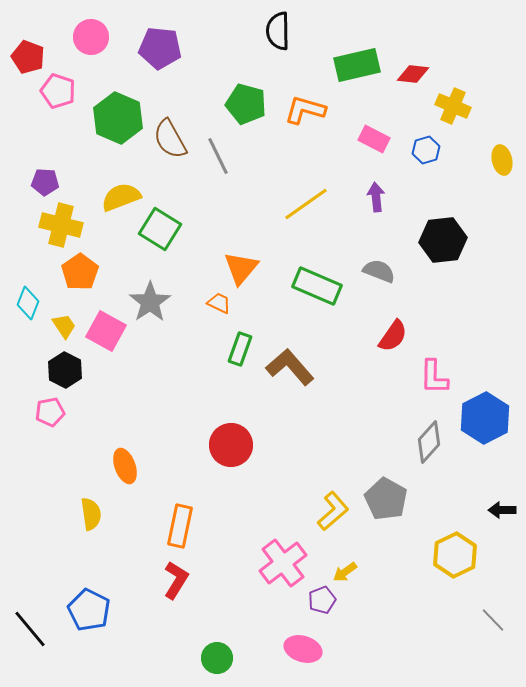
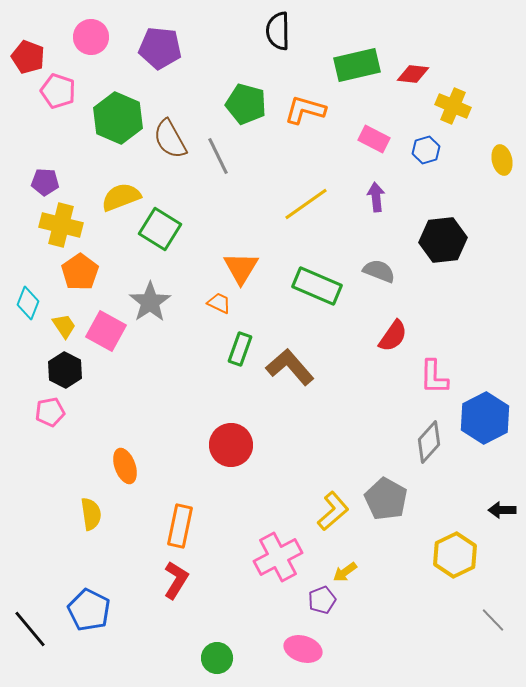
orange triangle at (241, 268): rotated 9 degrees counterclockwise
pink cross at (283, 563): moved 5 px left, 6 px up; rotated 9 degrees clockwise
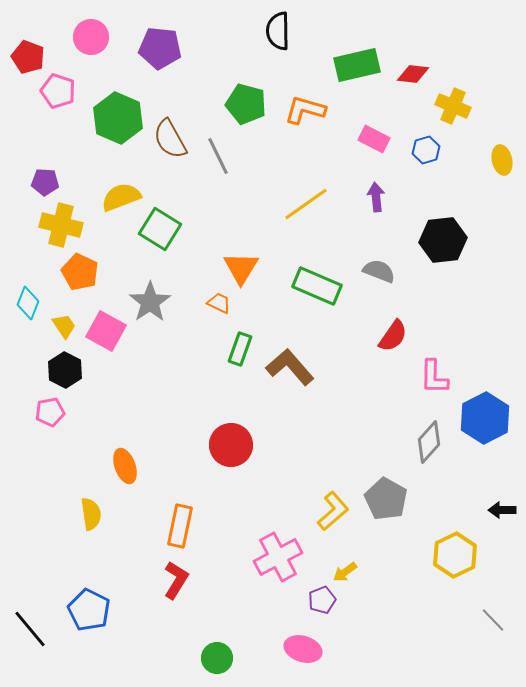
orange pentagon at (80, 272): rotated 12 degrees counterclockwise
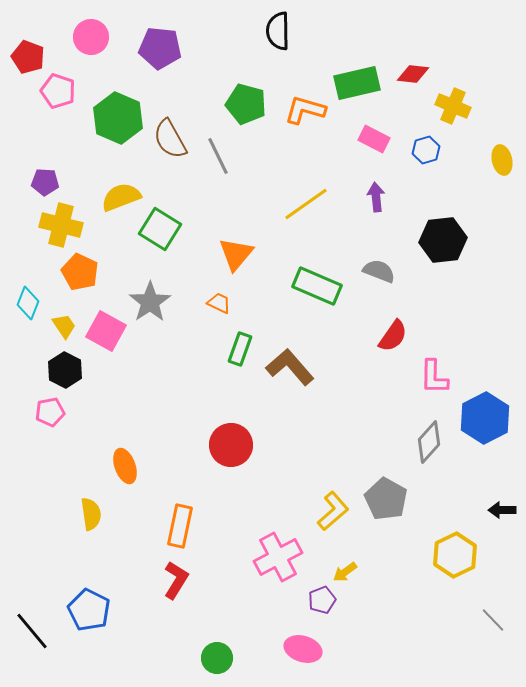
green rectangle at (357, 65): moved 18 px down
orange triangle at (241, 268): moved 5 px left, 14 px up; rotated 9 degrees clockwise
black line at (30, 629): moved 2 px right, 2 px down
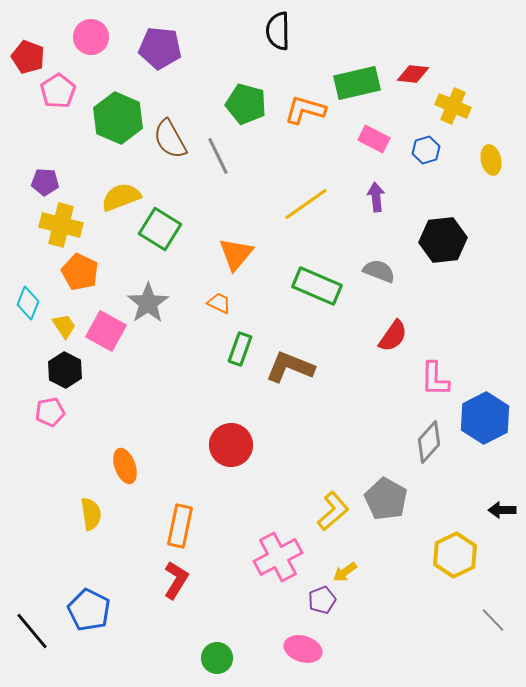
pink pentagon at (58, 91): rotated 20 degrees clockwise
yellow ellipse at (502, 160): moved 11 px left
gray star at (150, 302): moved 2 px left, 1 px down
brown L-shape at (290, 367): rotated 27 degrees counterclockwise
pink L-shape at (434, 377): moved 1 px right, 2 px down
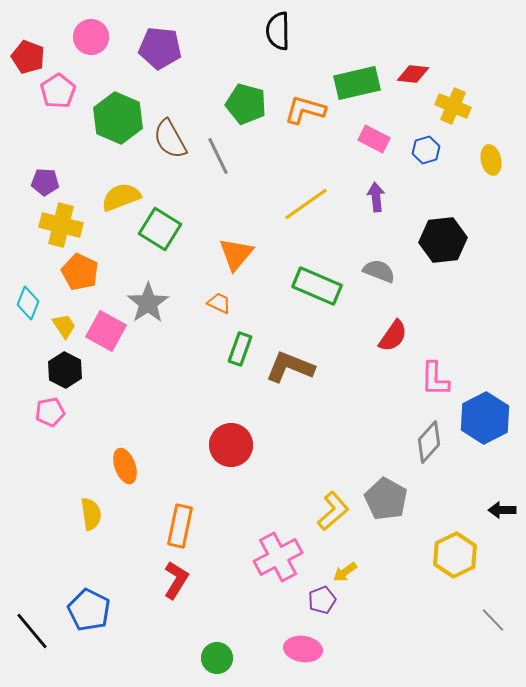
pink ellipse at (303, 649): rotated 9 degrees counterclockwise
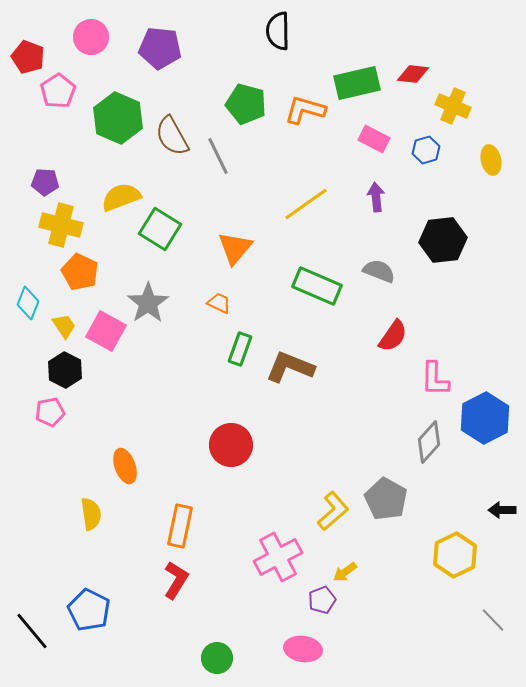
brown semicircle at (170, 139): moved 2 px right, 3 px up
orange triangle at (236, 254): moved 1 px left, 6 px up
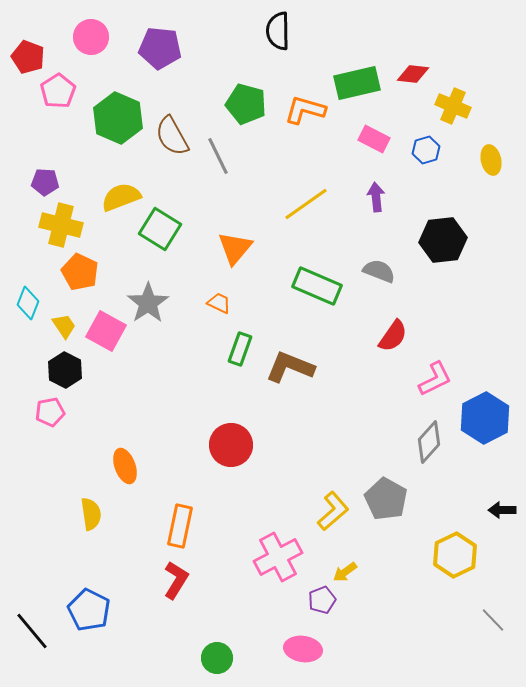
pink L-shape at (435, 379): rotated 117 degrees counterclockwise
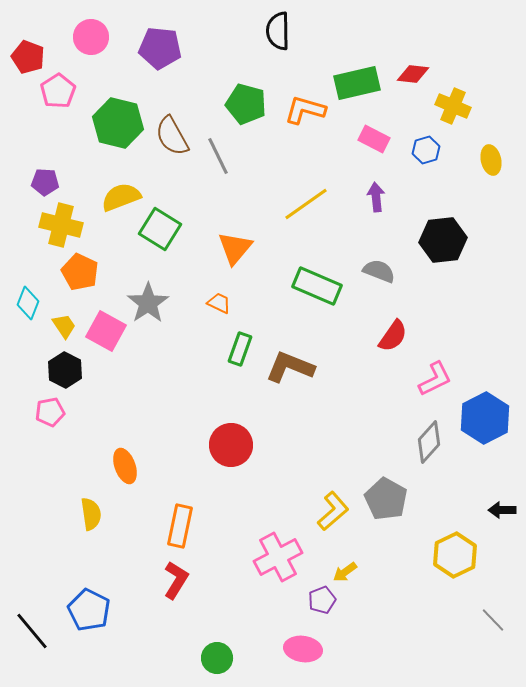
green hexagon at (118, 118): moved 5 px down; rotated 9 degrees counterclockwise
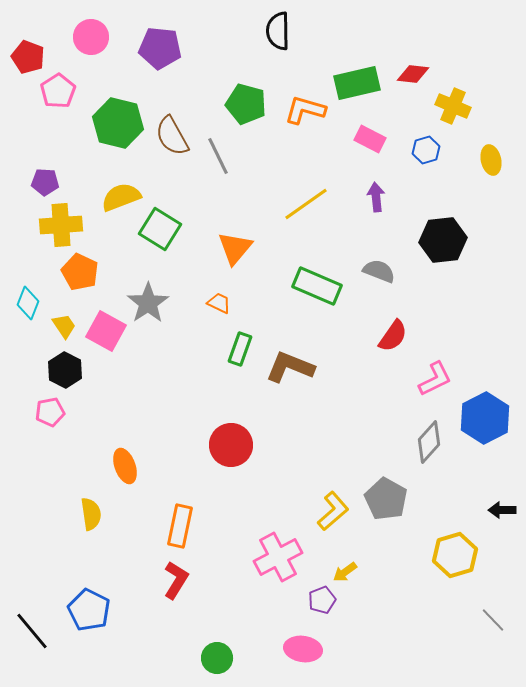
pink rectangle at (374, 139): moved 4 px left
yellow cross at (61, 225): rotated 18 degrees counterclockwise
yellow hexagon at (455, 555): rotated 9 degrees clockwise
